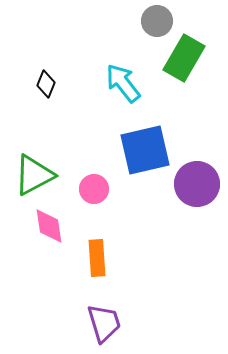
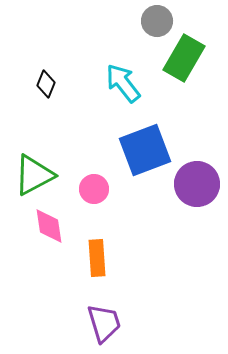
blue square: rotated 8 degrees counterclockwise
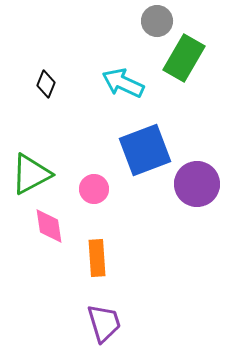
cyan arrow: rotated 27 degrees counterclockwise
green triangle: moved 3 px left, 1 px up
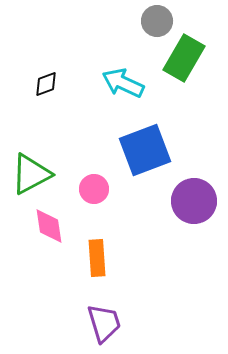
black diamond: rotated 48 degrees clockwise
purple circle: moved 3 px left, 17 px down
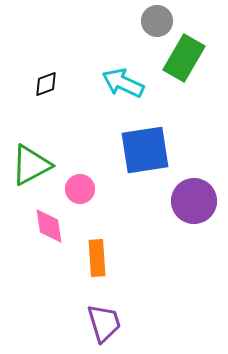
blue square: rotated 12 degrees clockwise
green triangle: moved 9 px up
pink circle: moved 14 px left
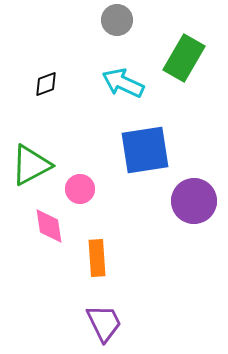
gray circle: moved 40 px left, 1 px up
purple trapezoid: rotated 9 degrees counterclockwise
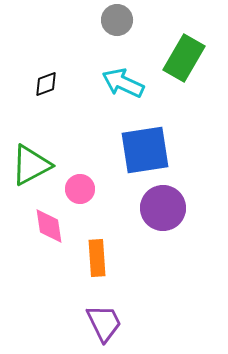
purple circle: moved 31 px left, 7 px down
